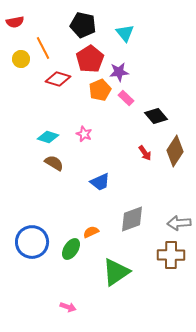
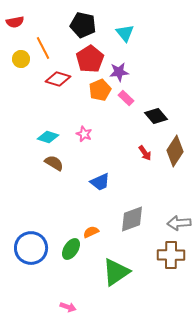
blue circle: moved 1 px left, 6 px down
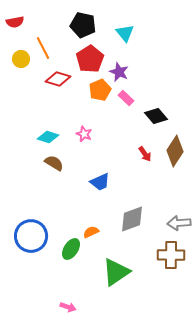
purple star: rotated 30 degrees clockwise
red arrow: moved 1 px down
blue circle: moved 12 px up
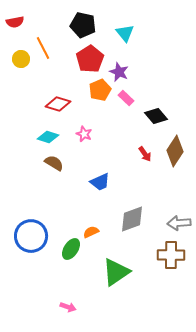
red diamond: moved 25 px down
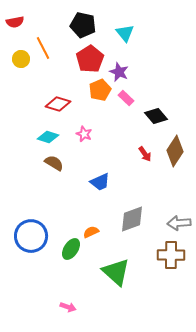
green triangle: rotated 44 degrees counterclockwise
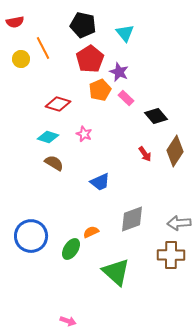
pink arrow: moved 14 px down
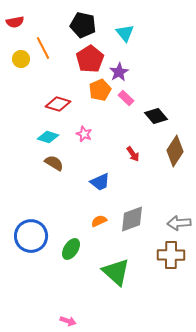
purple star: rotated 18 degrees clockwise
red arrow: moved 12 px left
orange semicircle: moved 8 px right, 11 px up
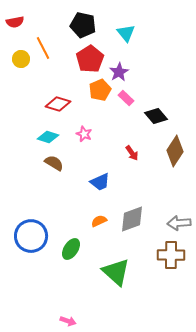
cyan triangle: moved 1 px right
red arrow: moved 1 px left, 1 px up
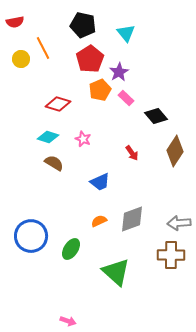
pink star: moved 1 px left, 5 px down
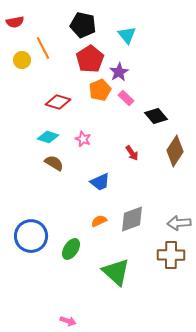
cyan triangle: moved 1 px right, 2 px down
yellow circle: moved 1 px right, 1 px down
red diamond: moved 2 px up
